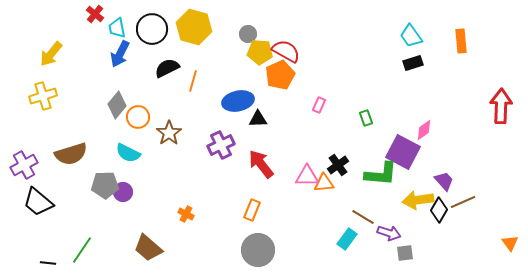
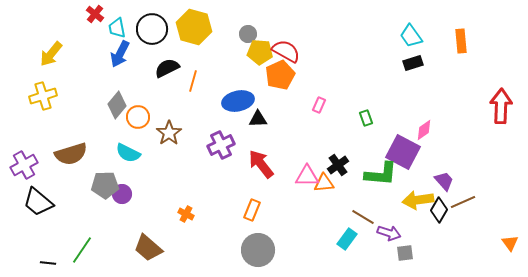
purple circle at (123, 192): moved 1 px left, 2 px down
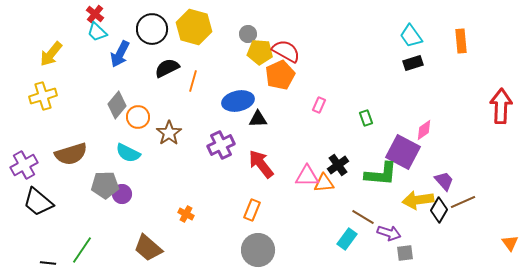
cyan trapezoid at (117, 28): moved 20 px left, 4 px down; rotated 35 degrees counterclockwise
